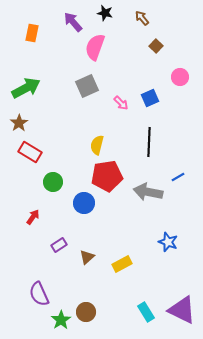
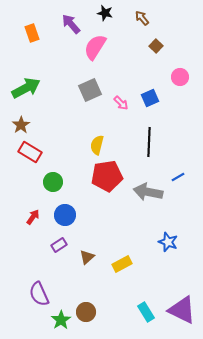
purple arrow: moved 2 px left, 2 px down
orange rectangle: rotated 30 degrees counterclockwise
pink semicircle: rotated 12 degrees clockwise
gray square: moved 3 px right, 4 px down
brown star: moved 2 px right, 2 px down
blue circle: moved 19 px left, 12 px down
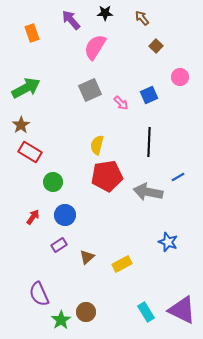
black star: rotated 14 degrees counterclockwise
purple arrow: moved 4 px up
blue square: moved 1 px left, 3 px up
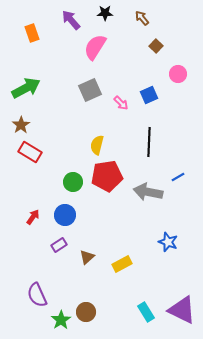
pink circle: moved 2 px left, 3 px up
green circle: moved 20 px right
purple semicircle: moved 2 px left, 1 px down
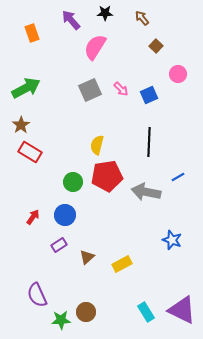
pink arrow: moved 14 px up
gray arrow: moved 2 px left
blue star: moved 4 px right, 2 px up
green star: rotated 30 degrees clockwise
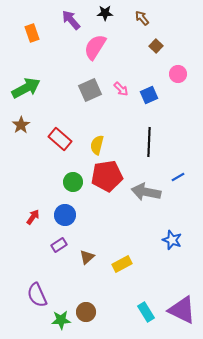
red rectangle: moved 30 px right, 13 px up; rotated 10 degrees clockwise
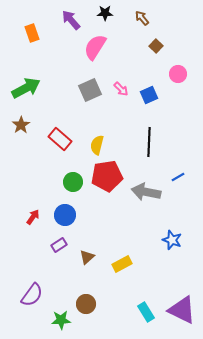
purple semicircle: moved 5 px left; rotated 120 degrees counterclockwise
brown circle: moved 8 px up
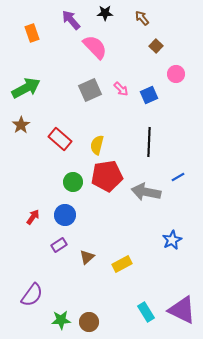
pink semicircle: rotated 104 degrees clockwise
pink circle: moved 2 px left
blue star: rotated 24 degrees clockwise
brown circle: moved 3 px right, 18 px down
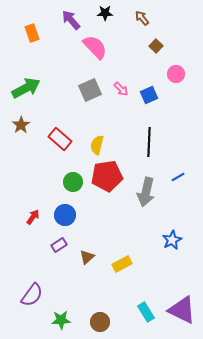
gray arrow: rotated 88 degrees counterclockwise
brown circle: moved 11 px right
